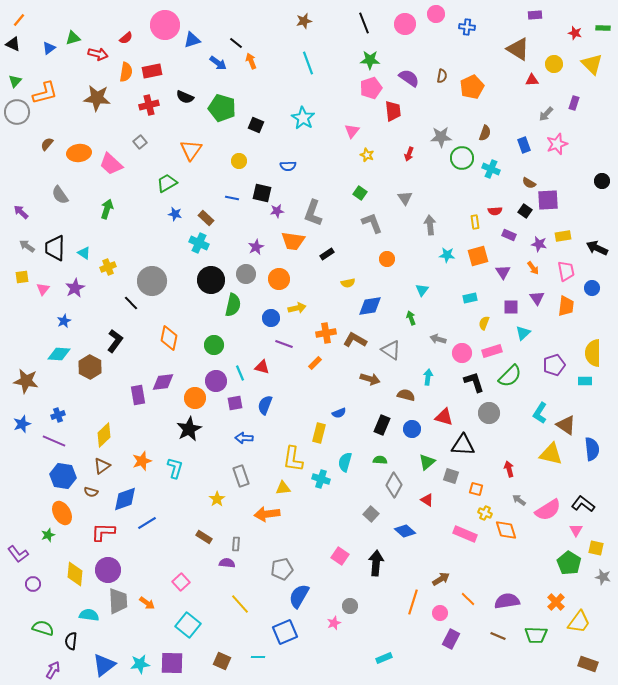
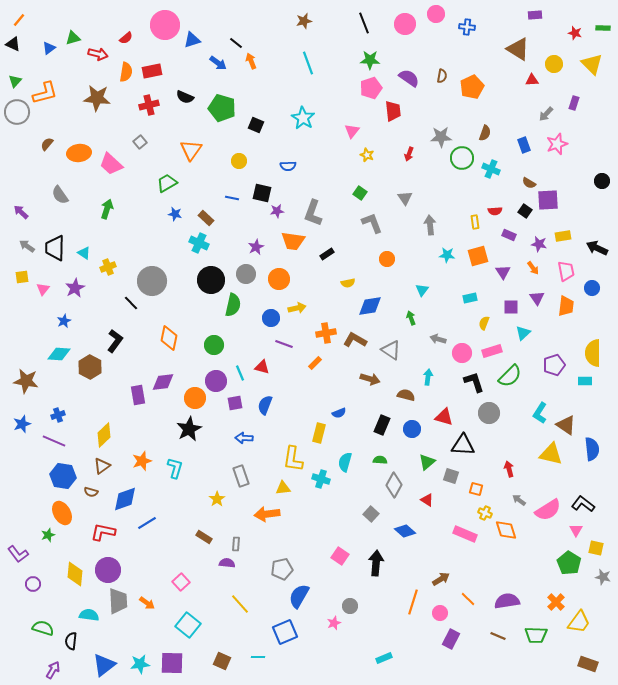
red L-shape at (103, 532): rotated 10 degrees clockwise
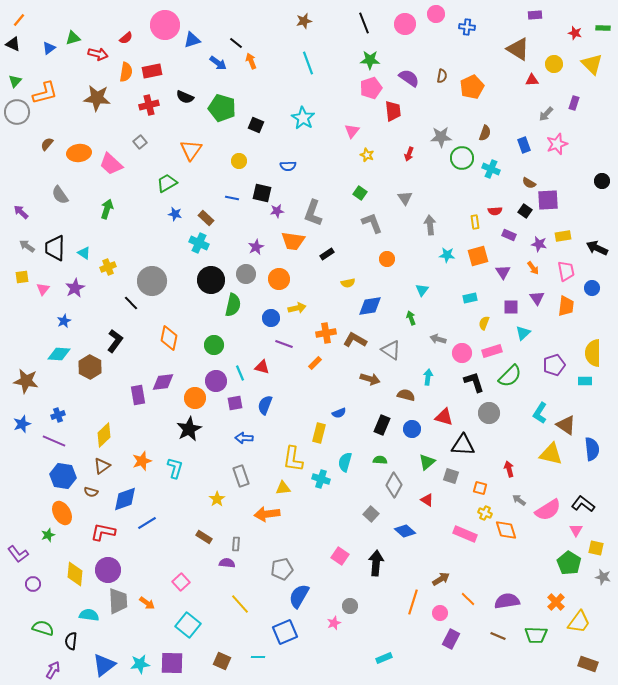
orange square at (476, 489): moved 4 px right, 1 px up
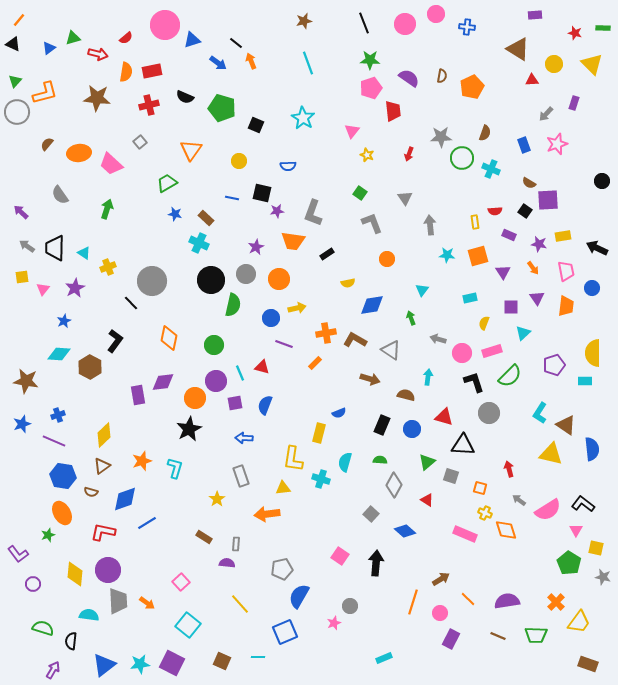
blue diamond at (370, 306): moved 2 px right, 1 px up
purple square at (172, 663): rotated 25 degrees clockwise
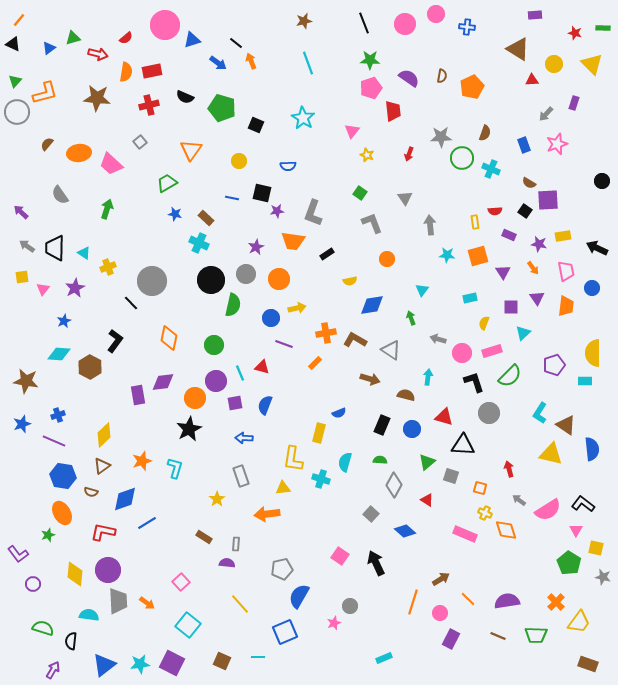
yellow semicircle at (348, 283): moved 2 px right, 2 px up
black arrow at (376, 563): rotated 30 degrees counterclockwise
